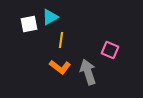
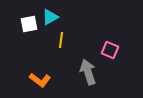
orange L-shape: moved 20 px left, 13 px down
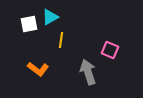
orange L-shape: moved 2 px left, 11 px up
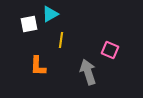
cyan triangle: moved 3 px up
orange L-shape: moved 3 px up; rotated 55 degrees clockwise
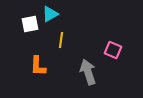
white square: moved 1 px right
pink square: moved 3 px right
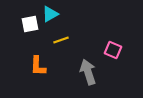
yellow line: rotated 63 degrees clockwise
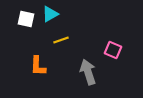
white square: moved 4 px left, 5 px up; rotated 24 degrees clockwise
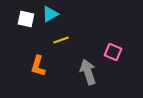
pink square: moved 2 px down
orange L-shape: rotated 15 degrees clockwise
